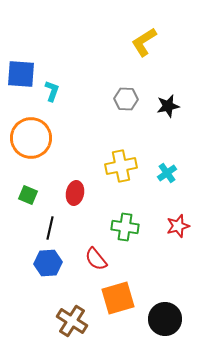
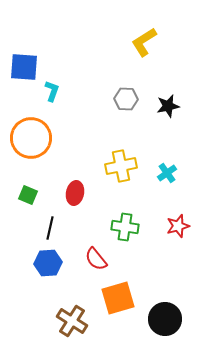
blue square: moved 3 px right, 7 px up
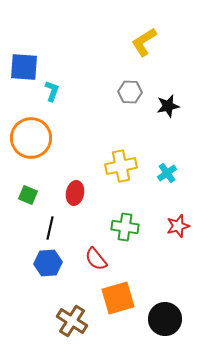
gray hexagon: moved 4 px right, 7 px up
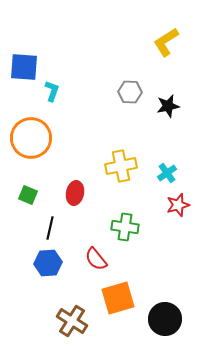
yellow L-shape: moved 22 px right
red star: moved 21 px up
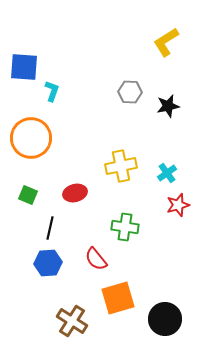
red ellipse: rotated 65 degrees clockwise
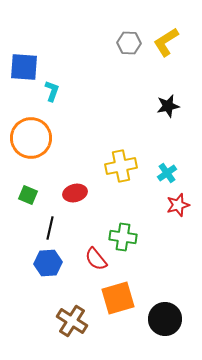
gray hexagon: moved 1 px left, 49 px up
green cross: moved 2 px left, 10 px down
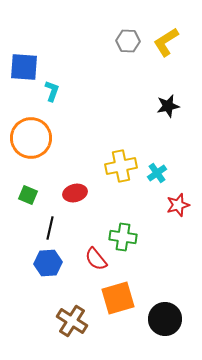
gray hexagon: moved 1 px left, 2 px up
cyan cross: moved 10 px left
